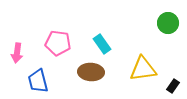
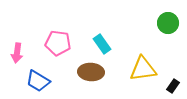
blue trapezoid: rotated 45 degrees counterclockwise
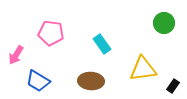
green circle: moved 4 px left
pink pentagon: moved 7 px left, 10 px up
pink arrow: moved 1 px left, 2 px down; rotated 24 degrees clockwise
brown ellipse: moved 9 px down
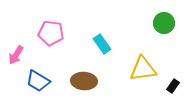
brown ellipse: moved 7 px left
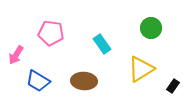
green circle: moved 13 px left, 5 px down
yellow triangle: moved 2 px left; rotated 24 degrees counterclockwise
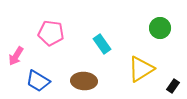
green circle: moved 9 px right
pink arrow: moved 1 px down
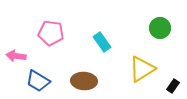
cyan rectangle: moved 2 px up
pink arrow: rotated 66 degrees clockwise
yellow triangle: moved 1 px right
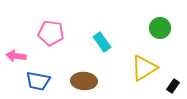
yellow triangle: moved 2 px right, 1 px up
blue trapezoid: rotated 20 degrees counterclockwise
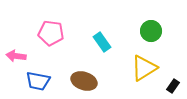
green circle: moved 9 px left, 3 px down
brown ellipse: rotated 15 degrees clockwise
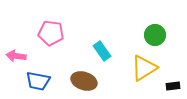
green circle: moved 4 px right, 4 px down
cyan rectangle: moved 9 px down
black rectangle: rotated 48 degrees clockwise
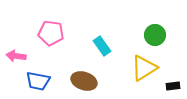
cyan rectangle: moved 5 px up
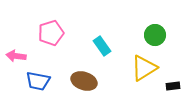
pink pentagon: rotated 25 degrees counterclockwise
